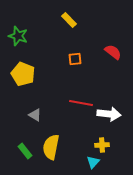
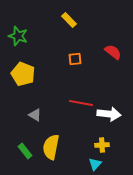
cyan triangle: moved 2 px right, 2 px down
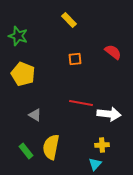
green rectangle: moved 1 px right
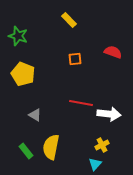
red semicircle: rotated 18 degrees counterclockwise
yellow cross: rotated 24 degrees counterclockwise
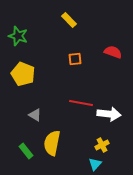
yellow semicircle: moved 1 px right, 4 px up
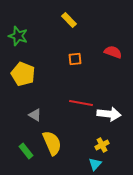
yellow semicircle: rotated 145 degrees clockwise
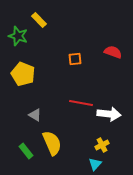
yellow rectangle: moved 30 px left
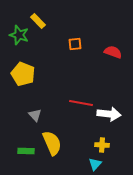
yellow rectangle: moved 1 px left, 1 px down
green star: moved 1 px right, 1 px up
orange square: moved 15 px up
gray triangle: rotated 16 degrees clockwise
yellow cross: rotated 32 degrees clockwise
green rectangle: rotated 49 degrees counterclockwise
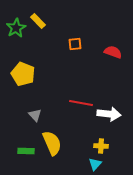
green star: moved 3 px left, 7 px up; rotated 24 degrees clockwise
yellow cross: moved 1 px left, 1 px down
